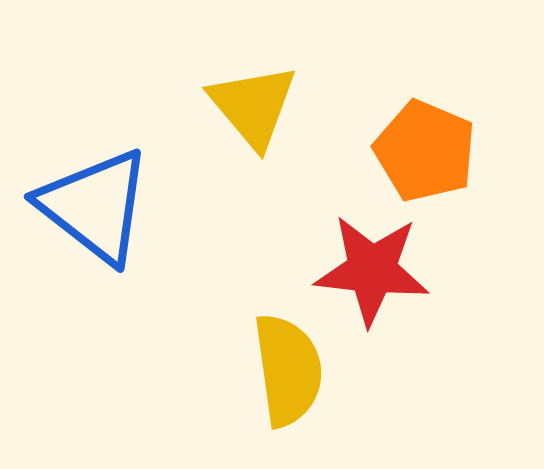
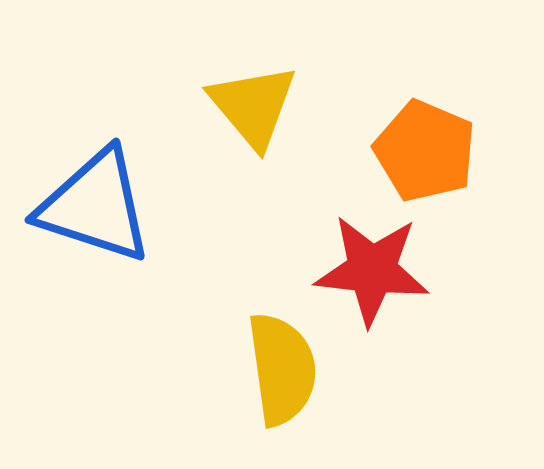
blue triangle: rotated 20 degrees counterclockwise
yellow semicircle: moved 6 px left, 1 px up
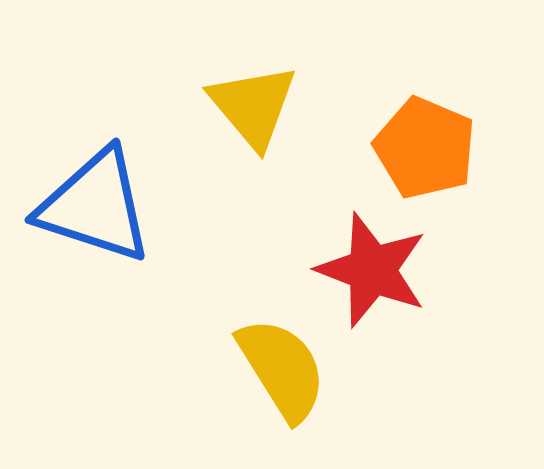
orange pentagon: moved 3 px up
red star: rotated 15 degrees clockwise
yellow semicircle: rotated 24 degrees counterclockwise
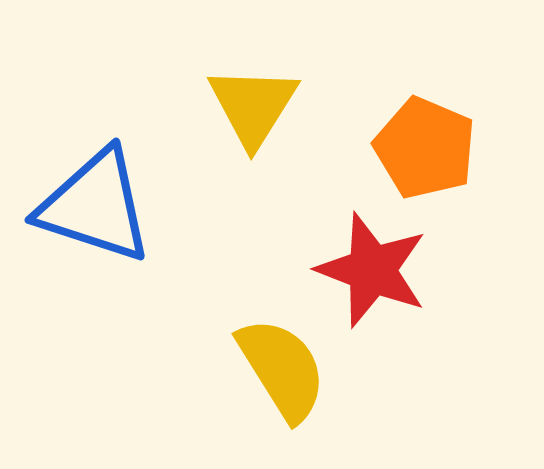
yellow triangle: rotated 12 degrees clockwise
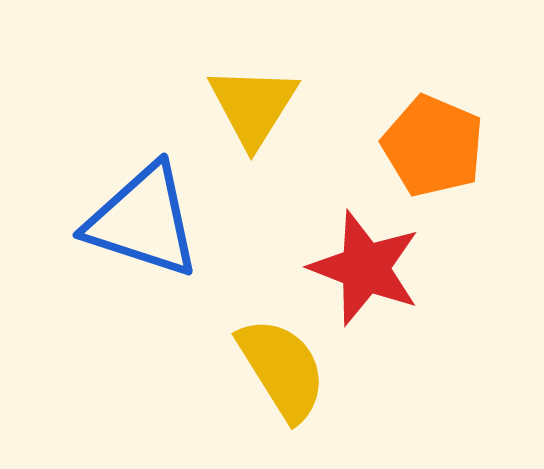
orange pentagon: moved 8 px right, 2 px up
blue triangle: moved 48 px right, 15 px down
red star: moved 7 px left, 2 px up
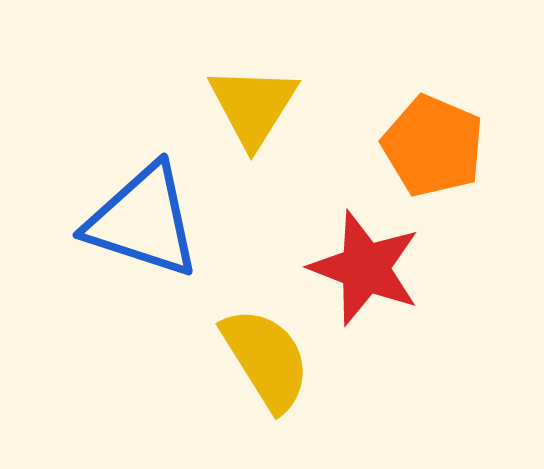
yellow semicircle: moved 16 px left, 10 px up
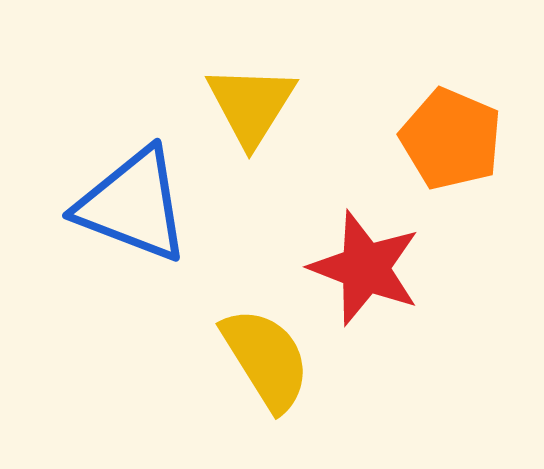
yellow triangle: moved 2 px left, 1 px up
orange pentagon: moved 18 px right, 7 px up
blue triangle: moved 10 px left, 16 px up; rotated 3 degrees clockwise
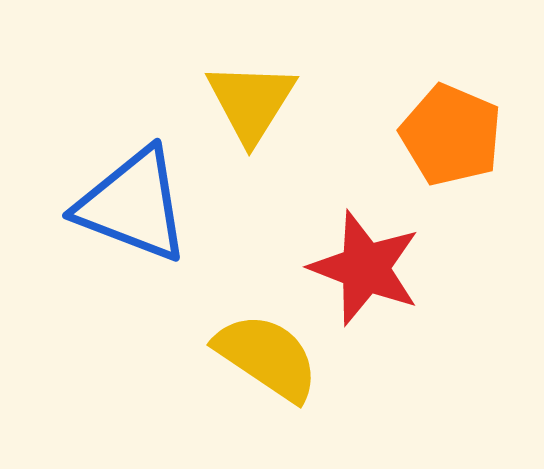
yellow triangle: moved 3 px up
orange pentagon: moved 4 px up
yellow semicircle: moved 1 px right, 2 px up; rotated 24 degrees counterclockwise
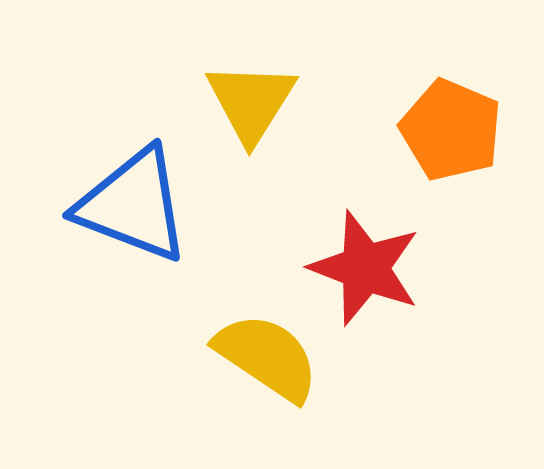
orange pentagon: moved 5 px up
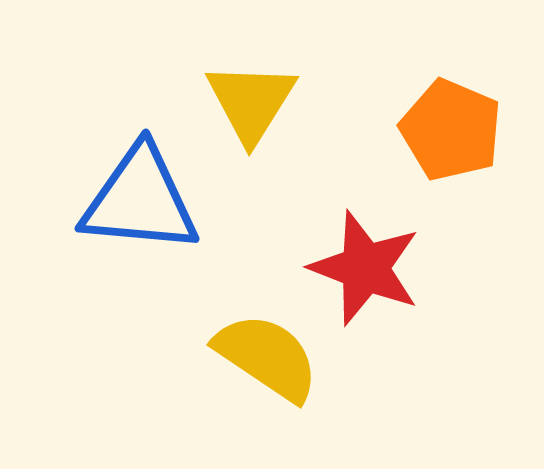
blue triangle: moved 7 px right, 5 px up; rotated 16 degrees counterclockwise
